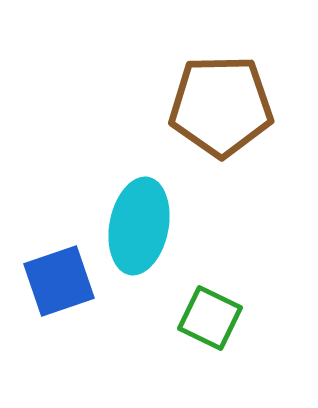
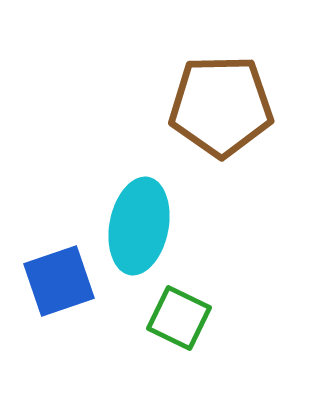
green square: moved 31 px left
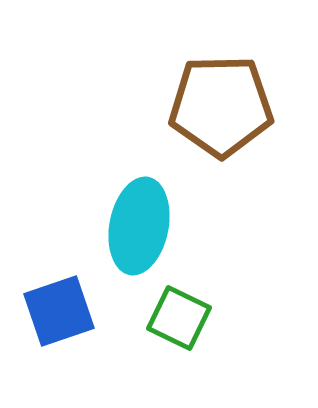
blue square: moved 30 px down
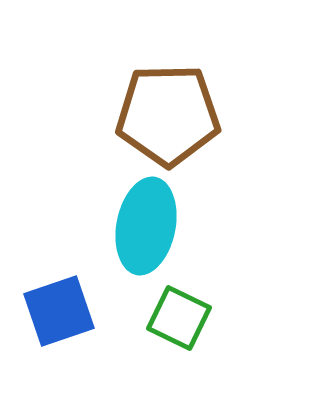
brown pentagon: moved 53 px left, 9 px down
cyan ellipse: moved 7 px right
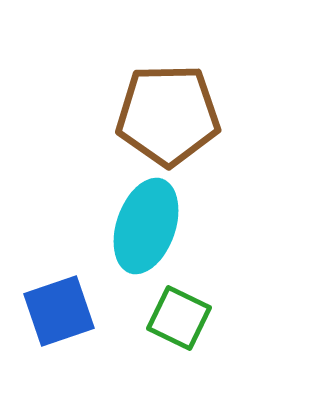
cyan ellipse: rotated 8 degrees clockwise
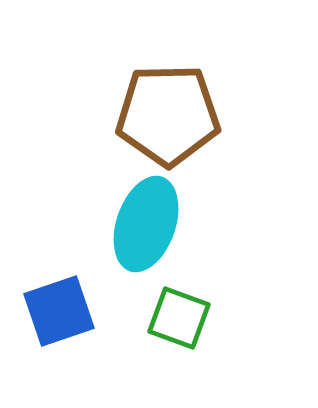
cyan ellipse: moved 2 px up
green square: rotated 6 degrees counterclockwise
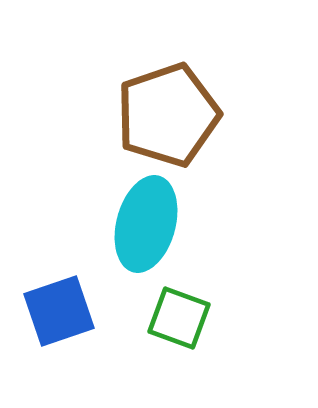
brown pentagon: rotated 18 degrees counterclockwise
cyan ellipse: rotated 4 degrees counterclockwise
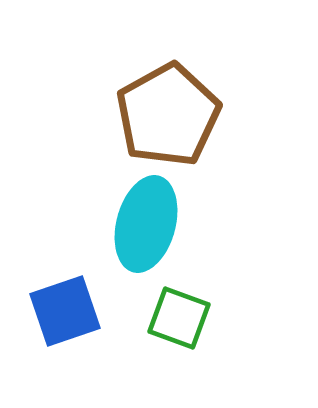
brown pentagon: rotated 10 degrees counterclockwise
blue square: moved 6 px right
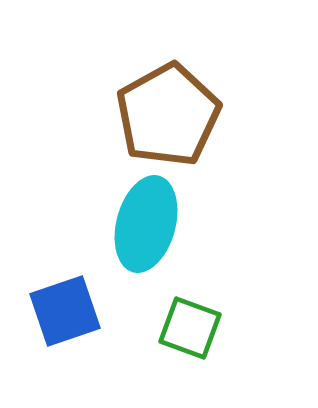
green square: moved 11 px right, 10 px down
